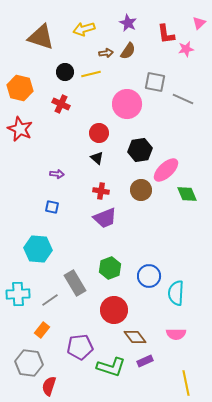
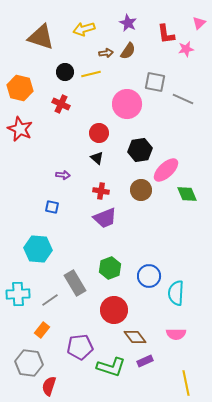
purple arrow at (57, 174): moved 6 px right, 1 px down
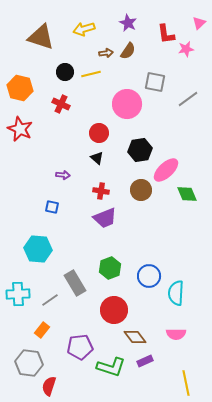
gray line at (183, 99): moved 5 px right; rotated 60 degrees counterclockwise
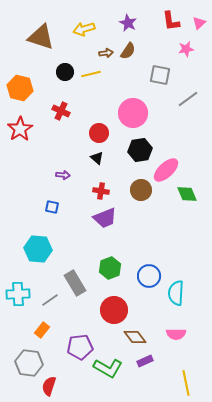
red L-shape at (166, 34): moved 5 px right, 13 px up
gray square at (155, 82): moved 5 px right, 7 px up
red cross at (61, 104): moved 7 px down
pink circle at (127, 104): moved 6 px right, 9 px down
red star at (20, 129): rotated 15 degrees clockwise
green L-shape at (111, 367): moved 3 px left, 1 px down; rotated 12 degrees clockwise
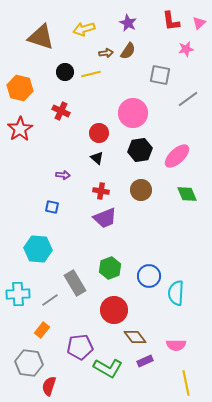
pink ellipse at (166, 170): moved 11 px right, 14 px up
pink semicircle at (176, 334): moved 11 px down
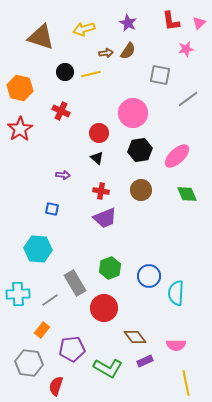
blue square at (52, 207): moved 2 px down
red circle at (114, 310): moved 10 px left, 2 px up
purple pentagon at (80, 347): moved 8 px left, 2 px down
red semicircle at (49, 386): moved 7 px right
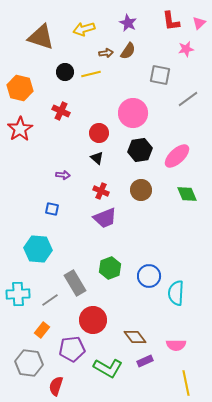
red cross at (101, 191): rotated 14 degrees clockwise
red circle at (104, 308): moved 11 px left, 12 px down
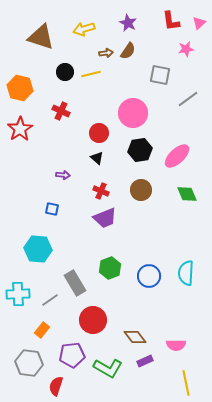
cyan semicircle at (176, 293): moved 10 px right, 20 px up
purple pentagon at (72, 349): moved 6 px down
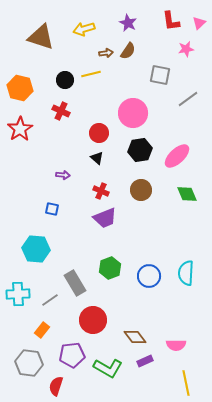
black circle at (65, 72): moved 8 px down
cyan hexagon at (38, 249): moved 2 px left
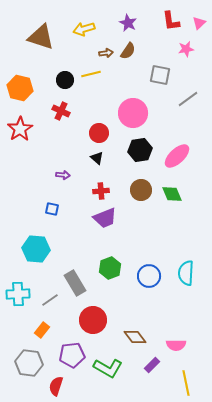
red cross at (101, 191): rotated 28 degrees counterclockwise
green diamond at (187, 194): moved 15 px left
purple rectangle at (145, 361): moved 7 px right, 4 px down; rotated 21 degrees counterclockwise
